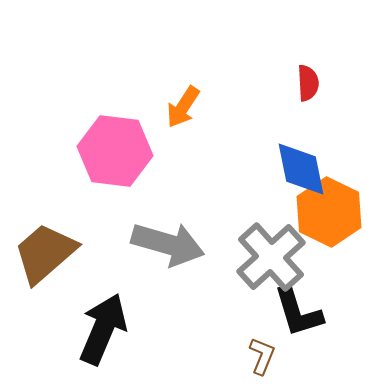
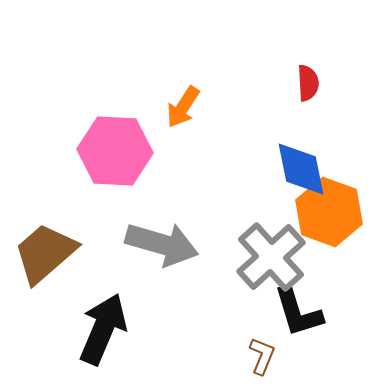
pink hexagon: rotated 4 degrees counterclockwise
orange hexagon: rotated 6 degrees counterclockwise
gray arrow: moved 6 px left
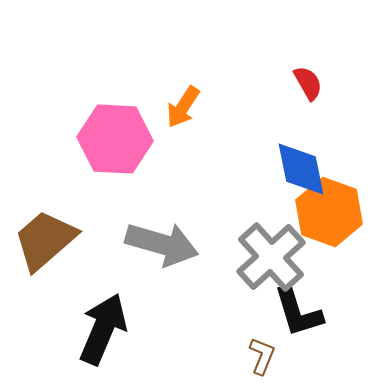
red semicircle: rotated 27 degrees counterclockwise
pink hexagon: moved 12 px up
brown trapezoid: moved 13 px up
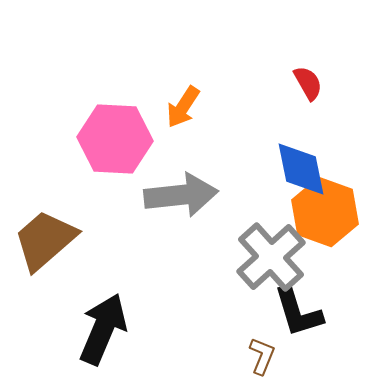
orange hexagon: moved 4 px left
gray arrow: moved 19 px right, 49 px up; rotated 22 degrees counterclockwise
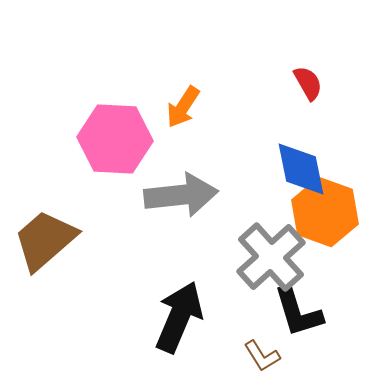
black arrow: moved 76 px right, 12 px up
brown L-shape: rotated 126 degrees clockwise
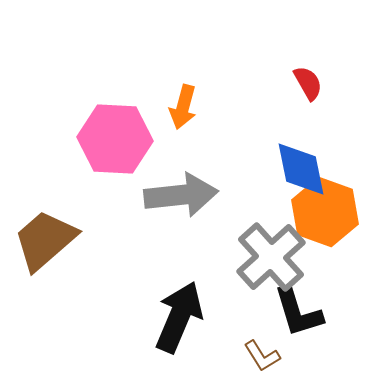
orange arrow: rotated 18 degrees counterclockwise
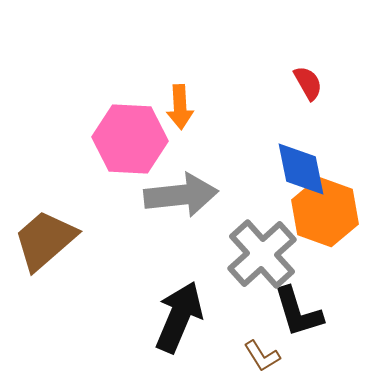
orange arrow: moved 3 px left; rotated 18 degrees counterclockwise
pink hexagon: moved 15 px right
gray cross: moved 9 px left, 3 px up
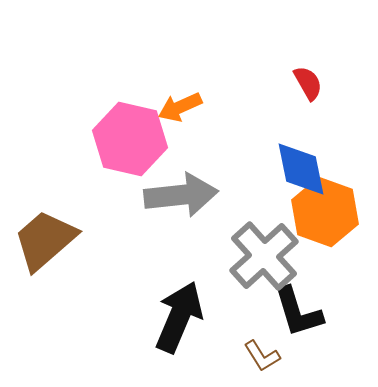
orange arrow: rotated 69 degrees clockwise
pink hexagon: rotated 10 degrees clockwise
gray cross: moved 2 px right, 2 px down
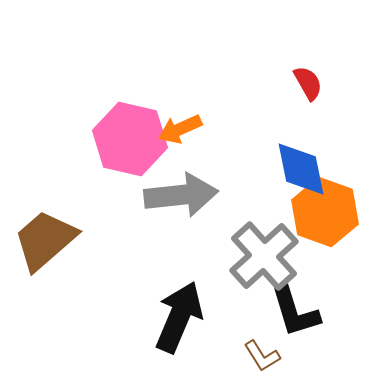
orange arrow: moved 22 px down
black L-shape: moved 3 px left
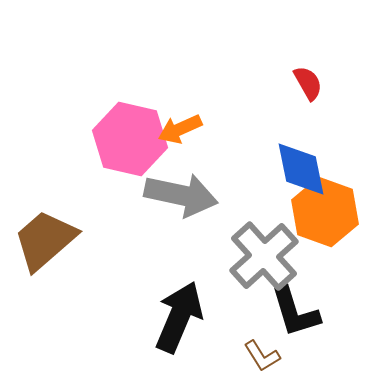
gray arrow: rotated 18 degrees clockwise
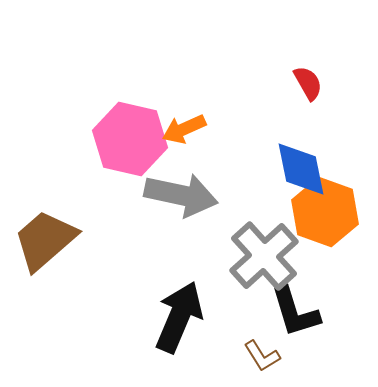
orange arrow: moved 4 px right
